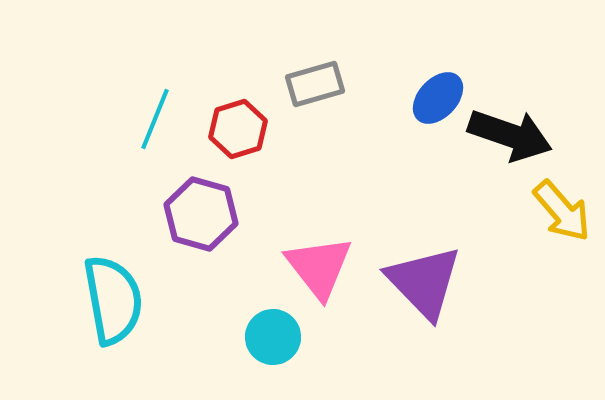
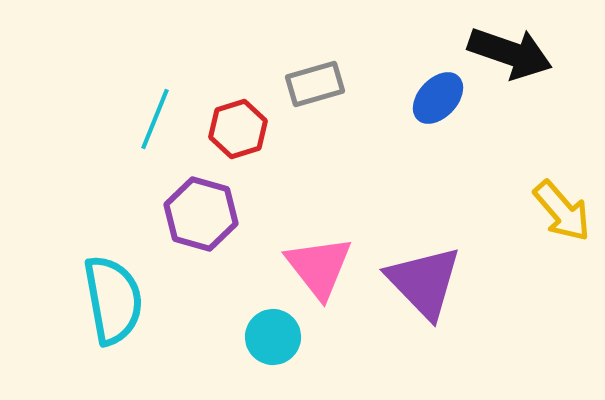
black arrow: moved 82 px up
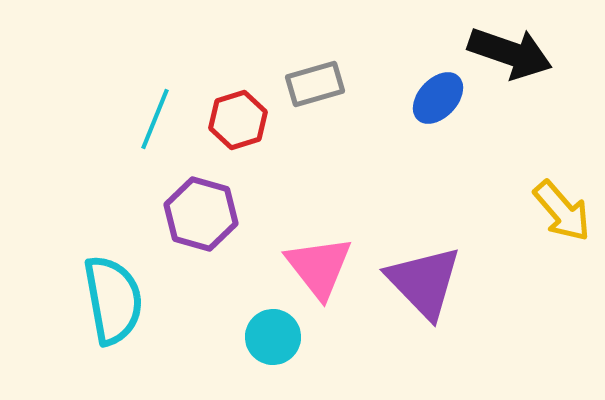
red hexagon: moved 9 px up
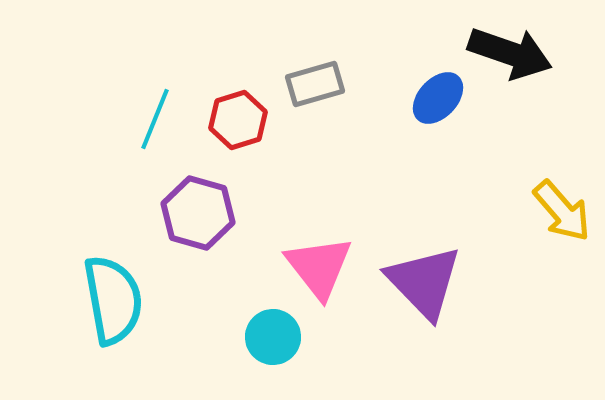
purple hexagon: moved 3 px left, 1 px up
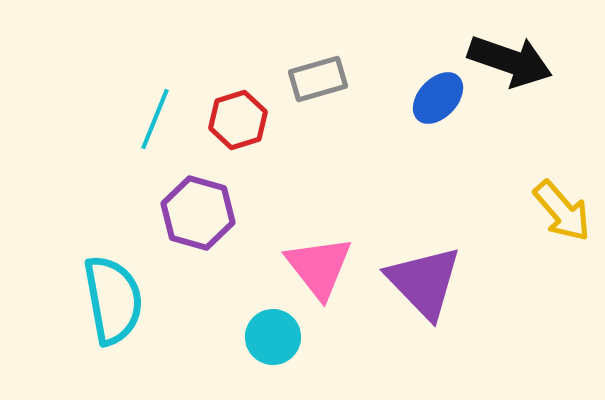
black arrow: moved 8 px down
gray rectangle: moved 3 px right, 5 px up
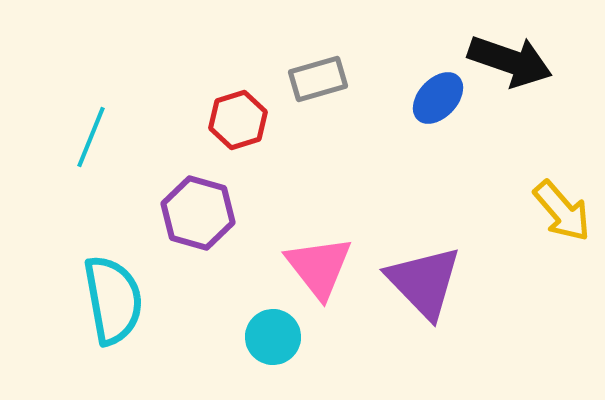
cyan line: moved 64 px left, 18 px down
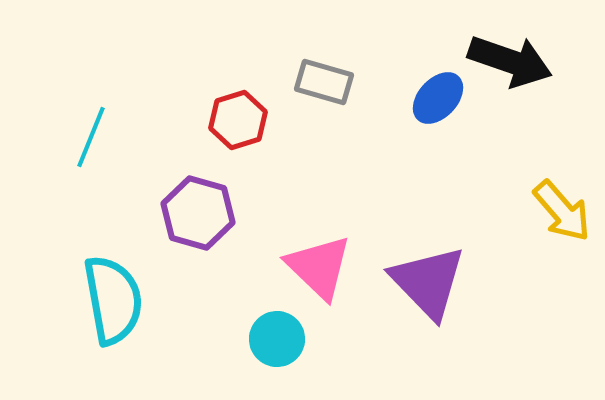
gray rectangle: moved 6 px right, 3 px down; rotated 32 degrees clockwise
pink triangle: rotated 8 degrees counterclockwise
purple triangle: moved 4 px right
cyan circle: moved 4 px right, 2 px down
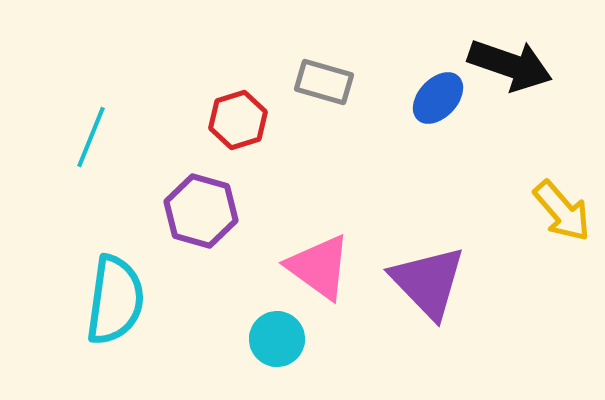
black arrow: moved 4 px down
purple hexagon: moved 3 px right, 2 px up
pink triangle: rotated 8 degrees counterclockwise
cyan semicircle: moved 2 px right; rotated 18 degrees clockwise
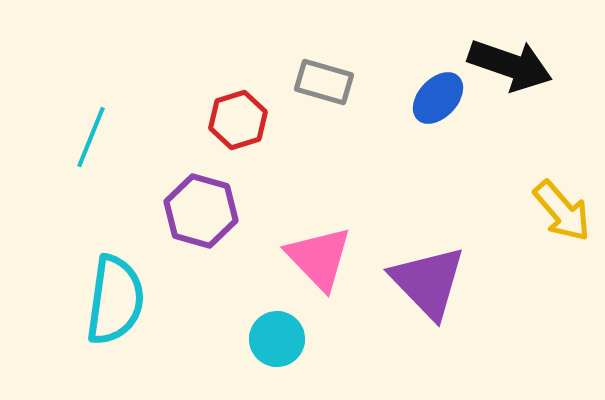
pink triangle: moved 9 px up; rotated 10 degrees clockwise
